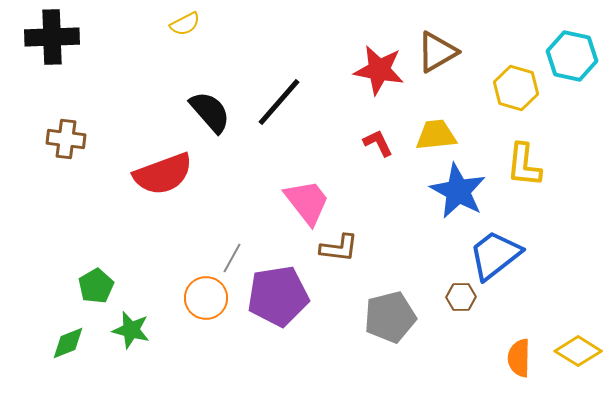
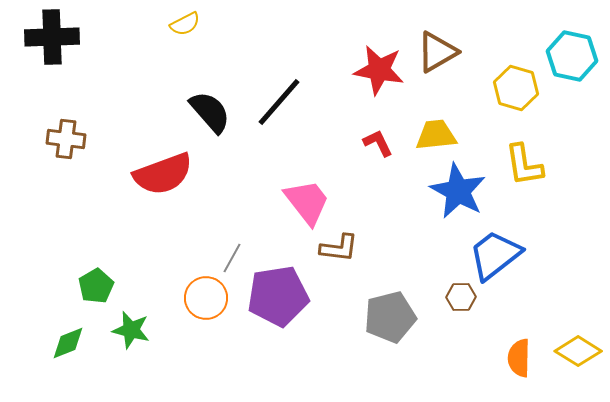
yellow L-shape: rotated 15 degrees counterclockwise
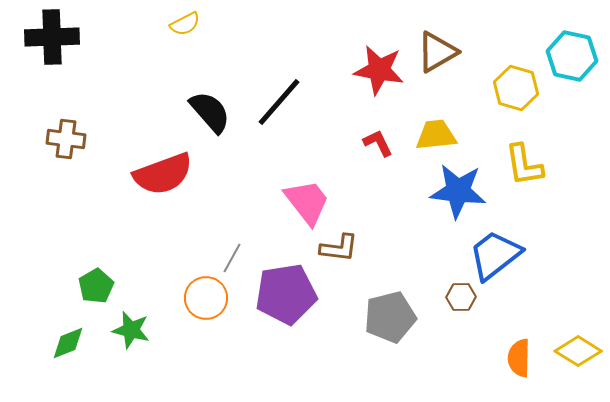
blue star: rotated 22 degrees counterclockwise
purple pentagon: moved 8 px right, 2 px up
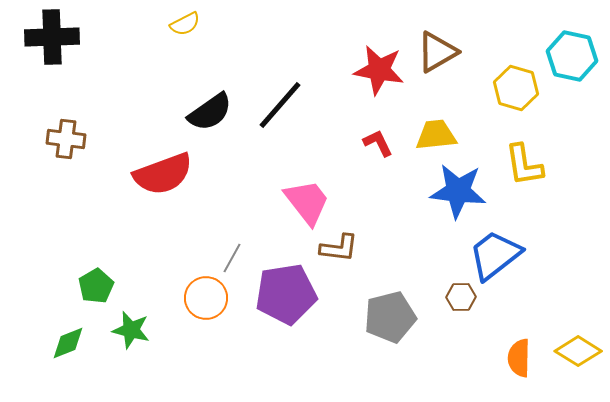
black line: moved 1 px right, 3 px down
black semicircle: rotated 96 degrees clockwise
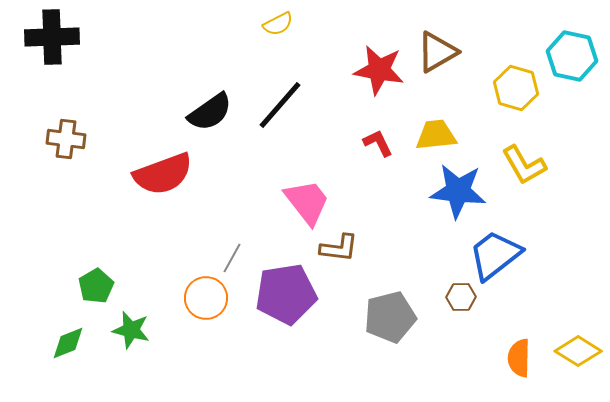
yellow semicircle: moved 93 px right
yellow L-shape: rotated 21 degrees counterclockwise
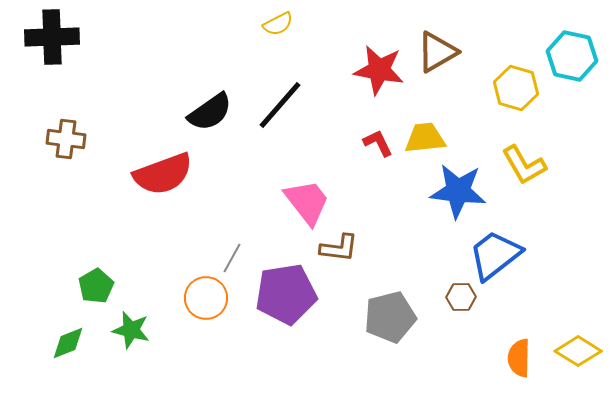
yellow trapezoid: moved 11 px left, 3 px down
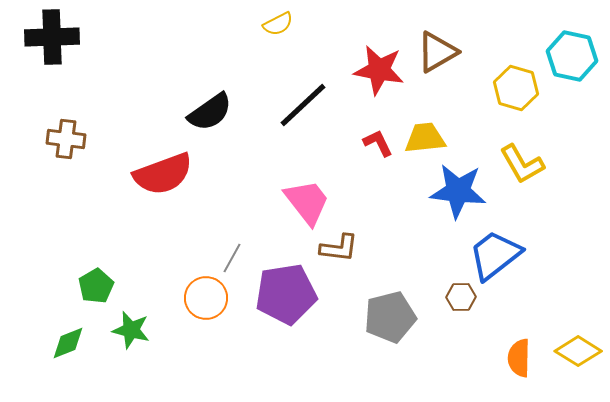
black line: moved 23 px right; rotated 6 degrees clockwise
yellow L-shape: moved 2 px left, 1 px up
